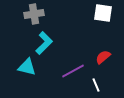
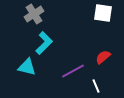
gray cross: rotated 24 degrees counterclockwise
white line: moved 1 px down
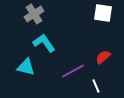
cyan L-shape: rotated 80 degrees counterclockwise
cyan triangle: moved 1 px left
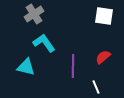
white square: moved 1 px right, 3 px down
purple line: moved 5 px up; rotated 60 degrees counterclockwise
white line: moved 1 px down
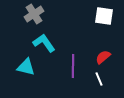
white line: moved 3 px right, 8 px up
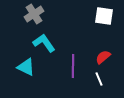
cyan triangle: rotated 12 degrees clockwise
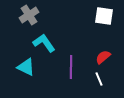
gray cross: moved 5 px left, 1 px down
purple line: moved 2 px left, 1 px down
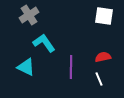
red semicircle: rotated 28 degrees clockwise
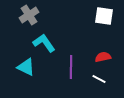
white line: rotated 40 degrees counterclockwise
